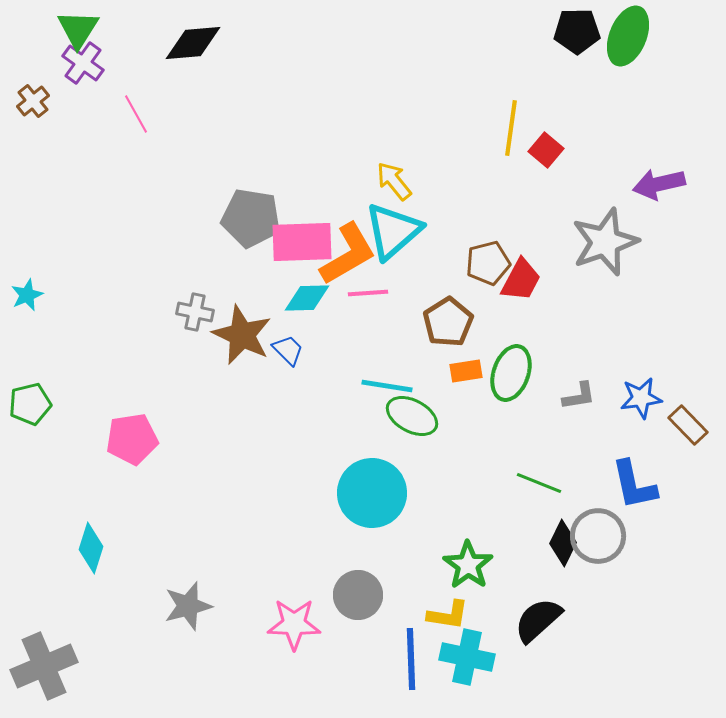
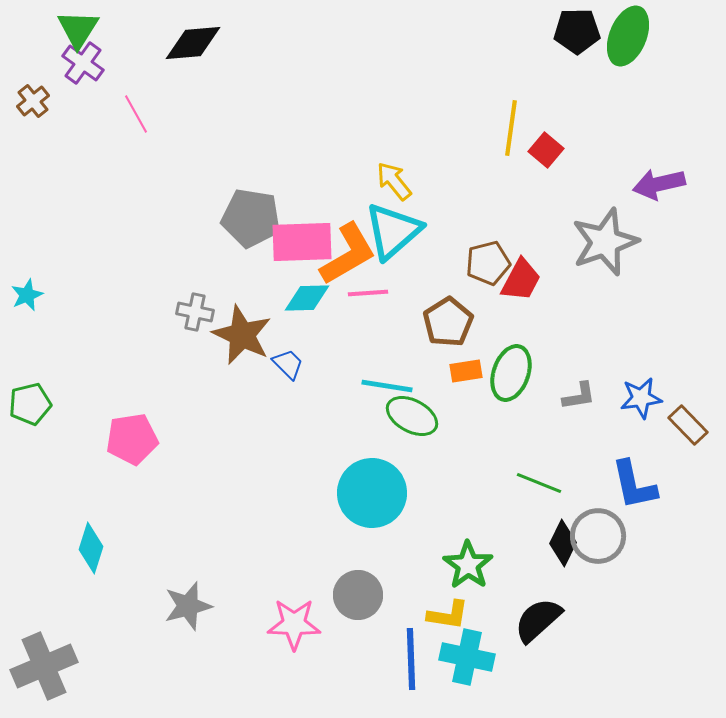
blue trapezoid at (288, 350): moved 14 px down
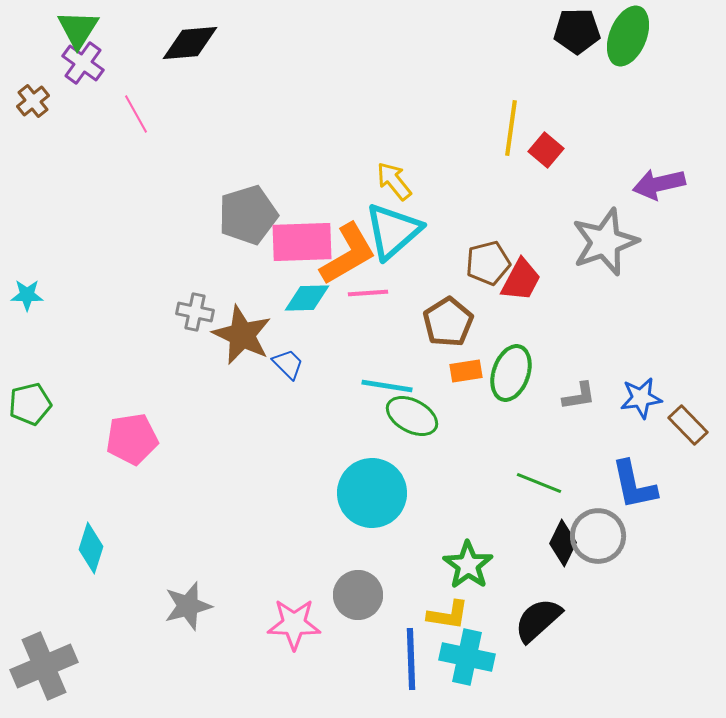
black diamond at (193, 43): moved 3 px left
gray pentagon at (251, 218): moved 3 px left, 3 px up; rotated 26 degrees counterclockwise
cyan star at (27, 295): rotated 24 degrees clockwise
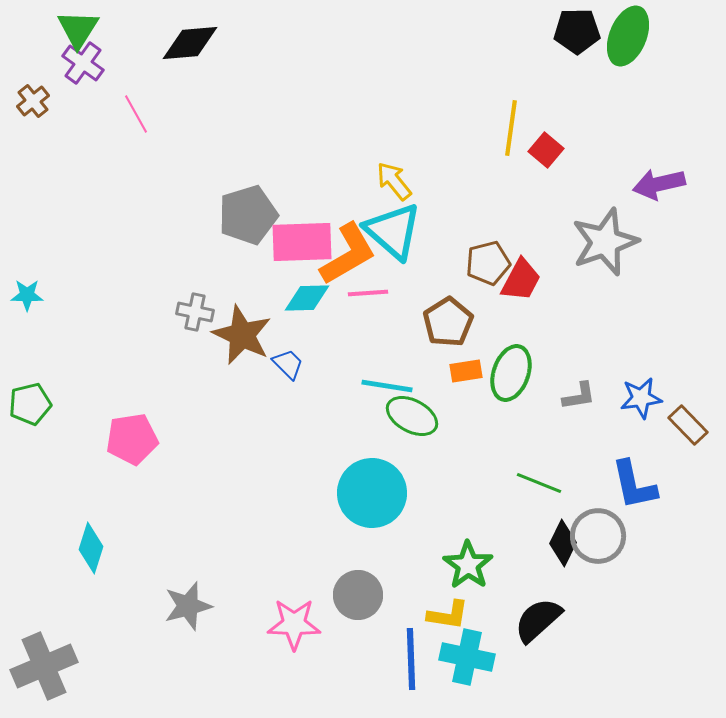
cyan triangle at (393, 231): rotated 38 degrees counterclockwise
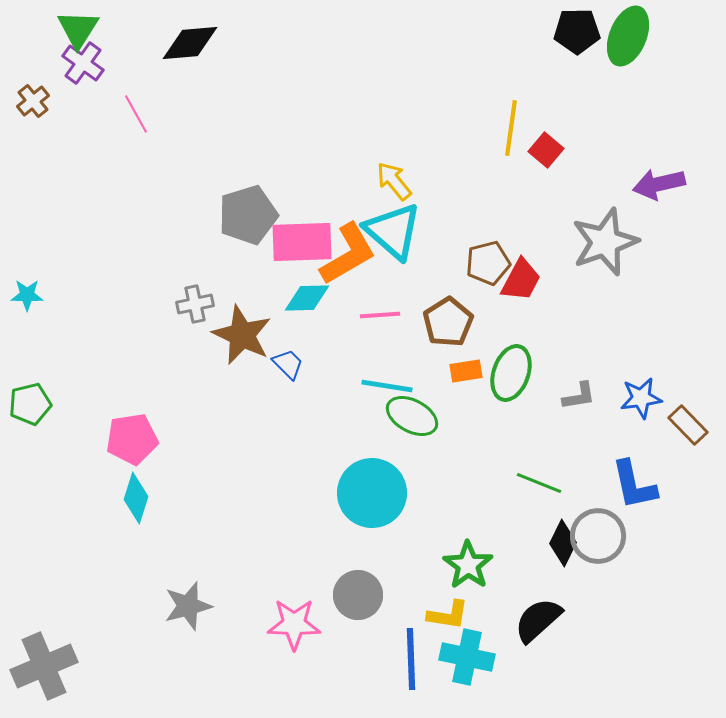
pink line at (368, 293): moved 12 px right, 22 px down
gray cross at (195, 312): moved 8 px up; rotated 24 degrees counterclockwise
cyan diamond at (91, 548): moved 45 px right, 50 px up
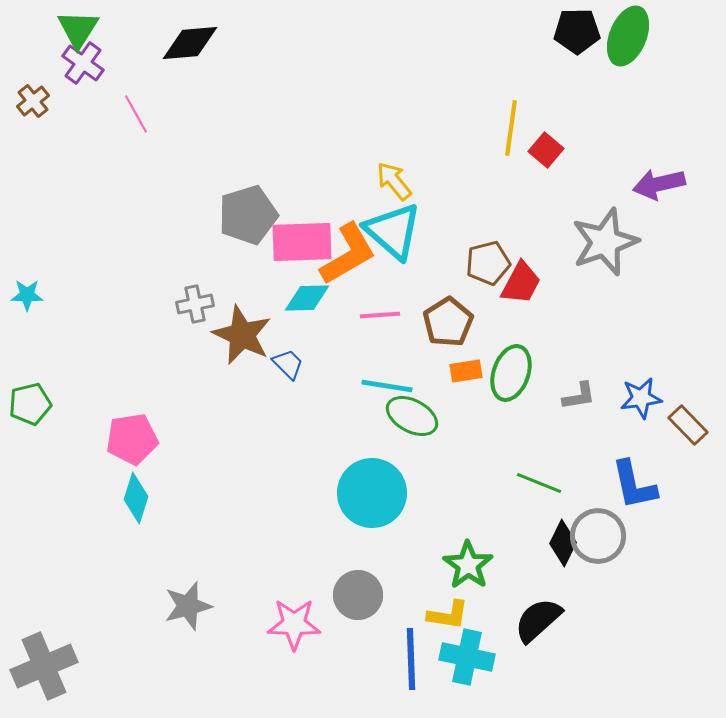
red trapezoid at (521, 280): moved 3 px down
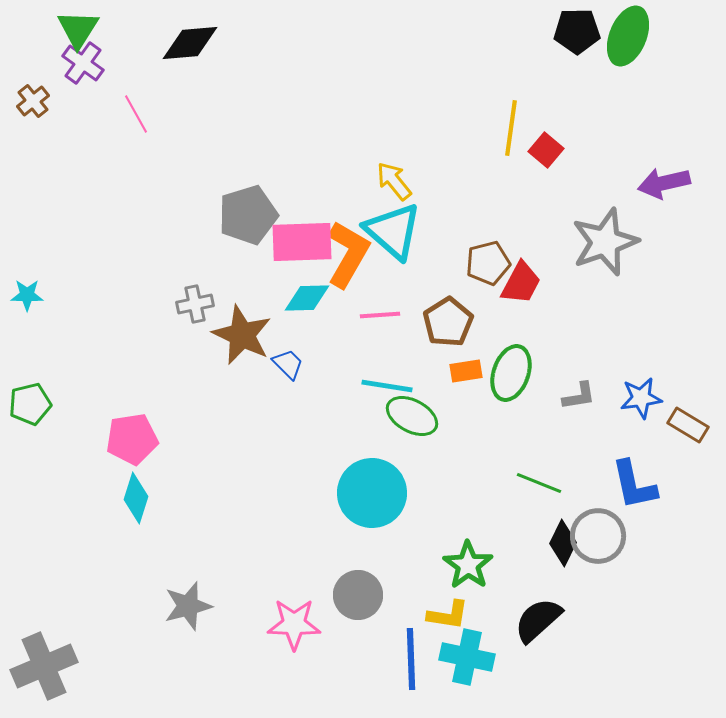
purple arrow at (659, 184): moved 5 px right, 1 px up
orange L-shape at (348, 254): rotated 30 degrees counterclockwise
brown rectangle at (688, 425): rotated 15 degrees counterclockwise
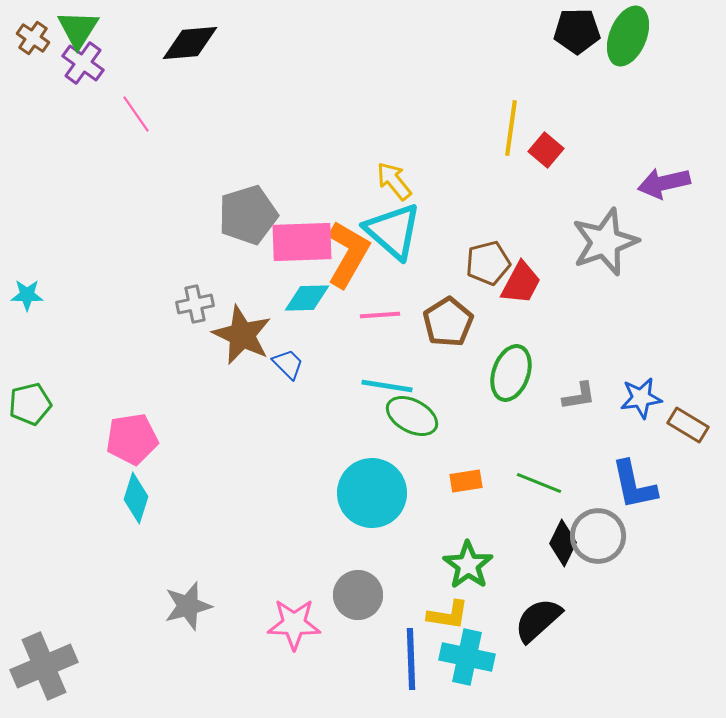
brown cross at (33, 101): moved 63 px up; rotated 16 degrees counterclockwise
pink line at (136, 114): rotated 6 degrees counterclockwise
orange rectangle at (466, 371): moved 110 px down
